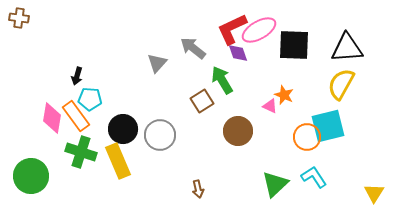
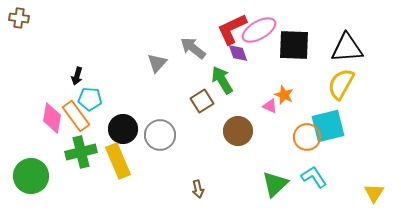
green cross: rotated 32 degrees counterclockwise
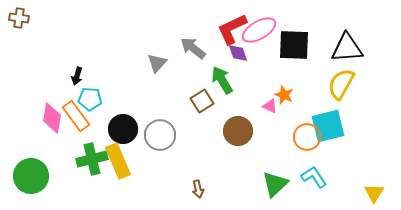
green cross: moved 11 px right, 7 px down
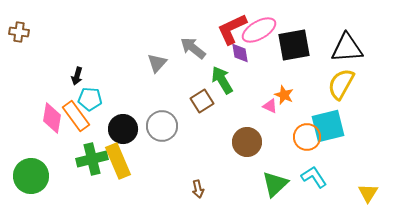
brown cross: moved 14 px down
black square: rotated 12 degrees counterclockwise
purple diamond: moved 2 px right; rotated 10 degrees clockwise
brown circle: moved 9 px right, 11 px down
gray circle: moved 2 px right, 9 px up
yellow triangle: moved 6 px left
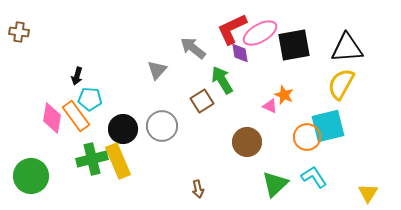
pink ellipse: moved 1 px right, 3 px down
gray triangle: moved 7 px down
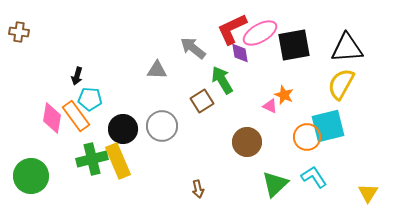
gray triangle: rotated 50 degrees clockwise
